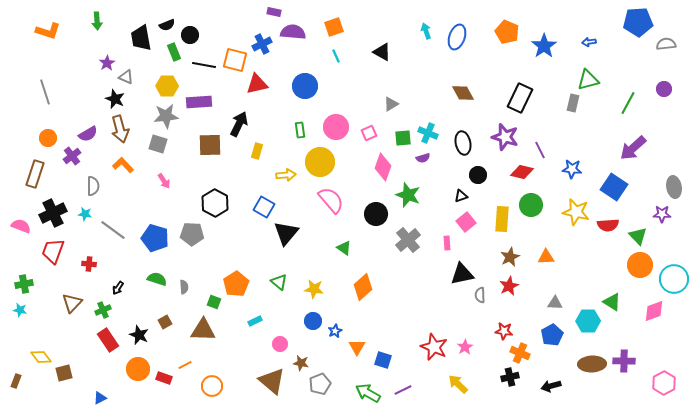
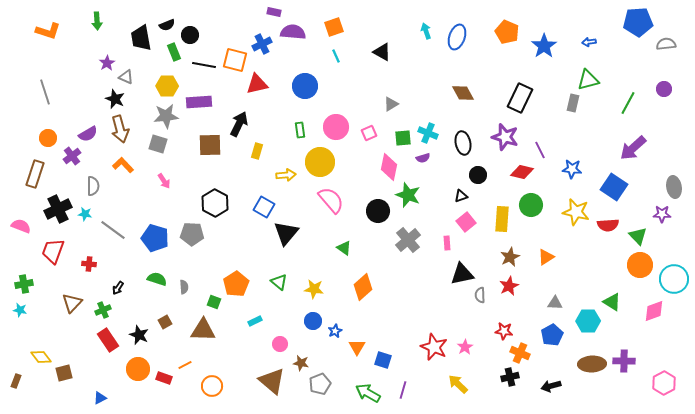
pink diamond at (383, 167): moved 6 px right; rotated 8 degrees counterclockwise
black cross at (53, 213): moved 5 px right, 4 px up
black circle at (376, 214): moved 2 px right, 3 px up
orange triangle at (546, 257): rotated 30 degrees counterclockwise
purple line at (403, 390): rotated 48 degrees counterclockwise
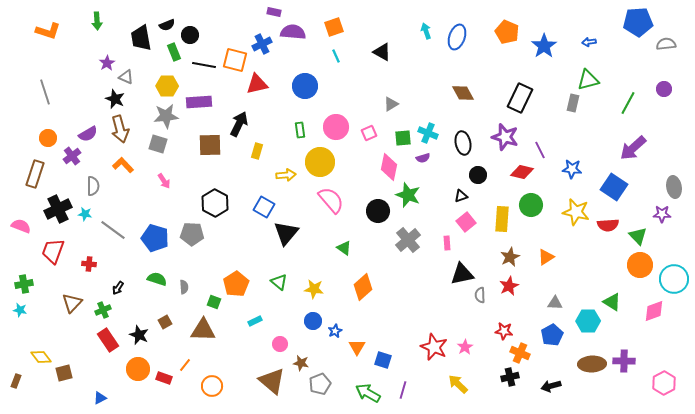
orange line at (185, 365): rotated 24 degrees counterclockwise
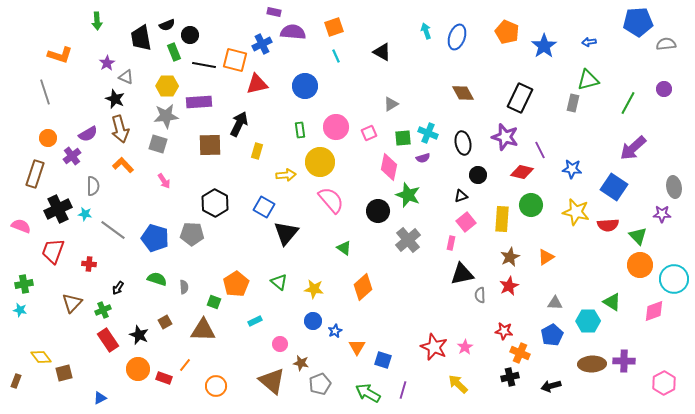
orange L-shape at (48, 31): moved 12 px right, 24 px down
pink rectangle at (447, 243): moved 4 px right; rotated 16 degrees clockwise
orange circle at (212, 386): moved 4 px right
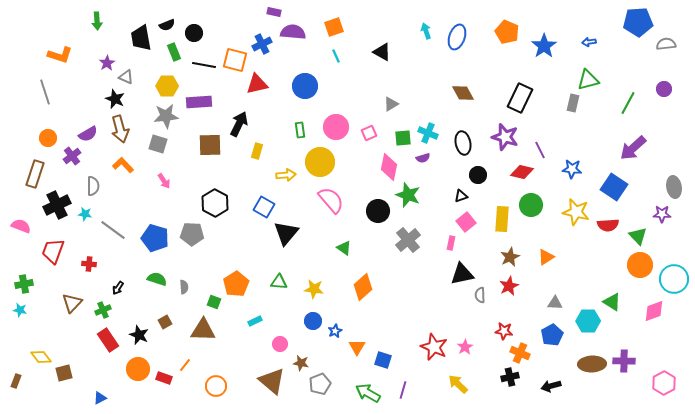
black circle at (190, 35): moved 4 px right, 2 px up
black cross at (58, 209): moved 1 px left, 4 px up
green triangle at (279, 282): rotated 36 degrees counterclockwise
